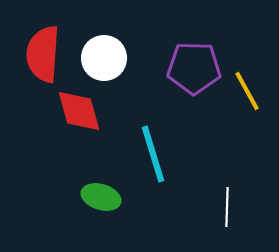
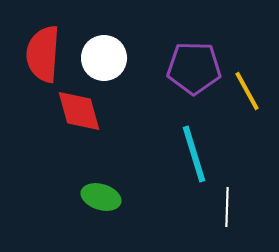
cyan line: moved 41 px right
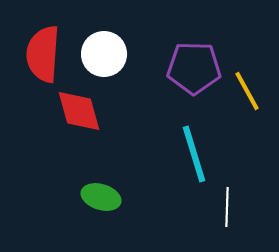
white circle: moved 4 px up
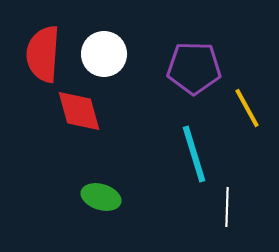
yellow line: moved 17 px down
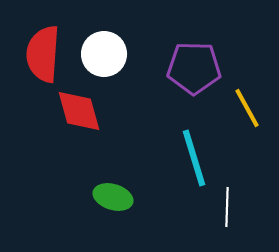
cyan line: moved 4 px down
green ellipse: moved 12 px right
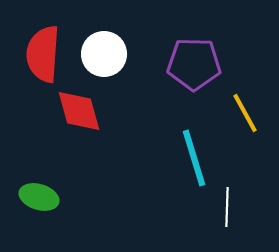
purple pentagon: moved 4 px up
yellow line: moved 2 px left, 5 px down
green ellipse: moved 74 px left
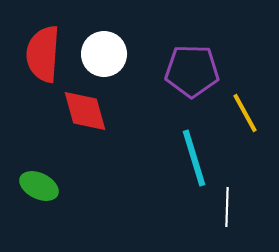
purple pentagon: moved 2 px left, 7 px down
red diamond: moved 6 px right
green ellipse: moved 11 px up; rotated 9 degrees clockwise
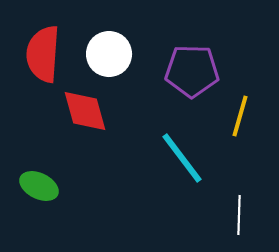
white circle: moved 5 px right
yellow line: moved 5 px left, 3 px down; rotated 45 degrees clockwise
cyan line: moved 12 px left; rotated 20 degrees counterclockwise
white line: moved 12 px right, 8 px down
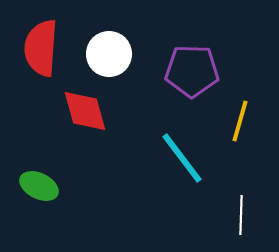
red semicircle: moved 2 px left, 6 px up
yellow line: moved 5 px down
white line: moved 2 px right
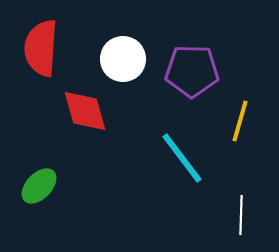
white circle: moved 14 px right, 5 px down
green ellipse: rotated 72 degrees counterclockwise
